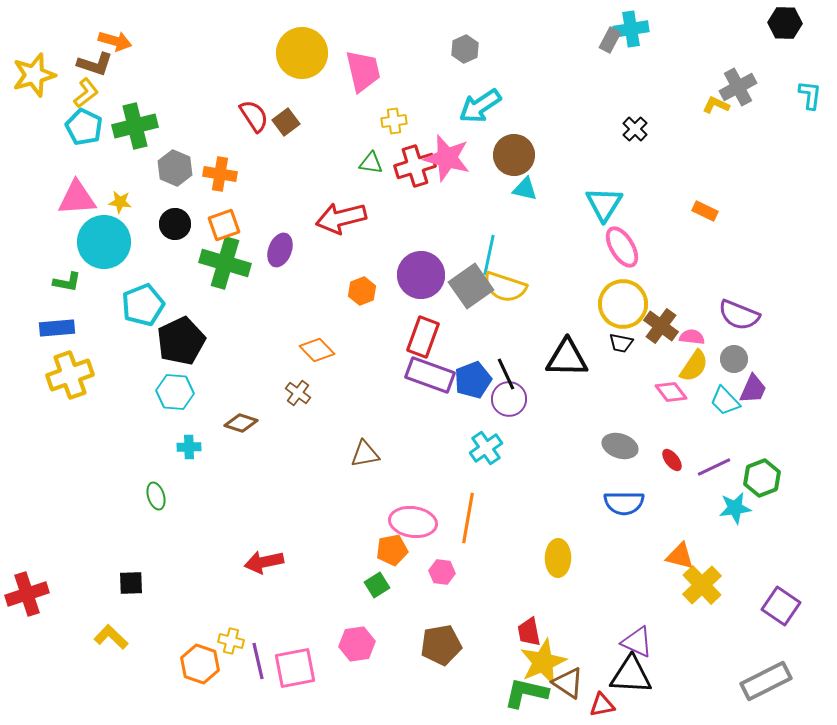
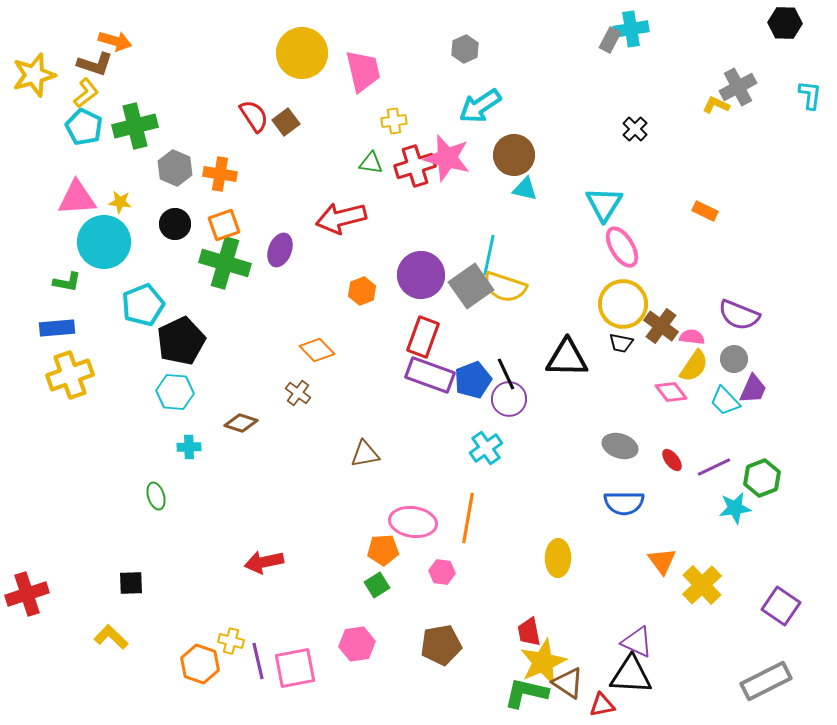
orange pentagon at (392, 550): moved 9 px left; rotated 8 degrees clockwise
orange triangle at (680, 556): moved 18 px left, 5 px down; rotated 40 degrees clockwise
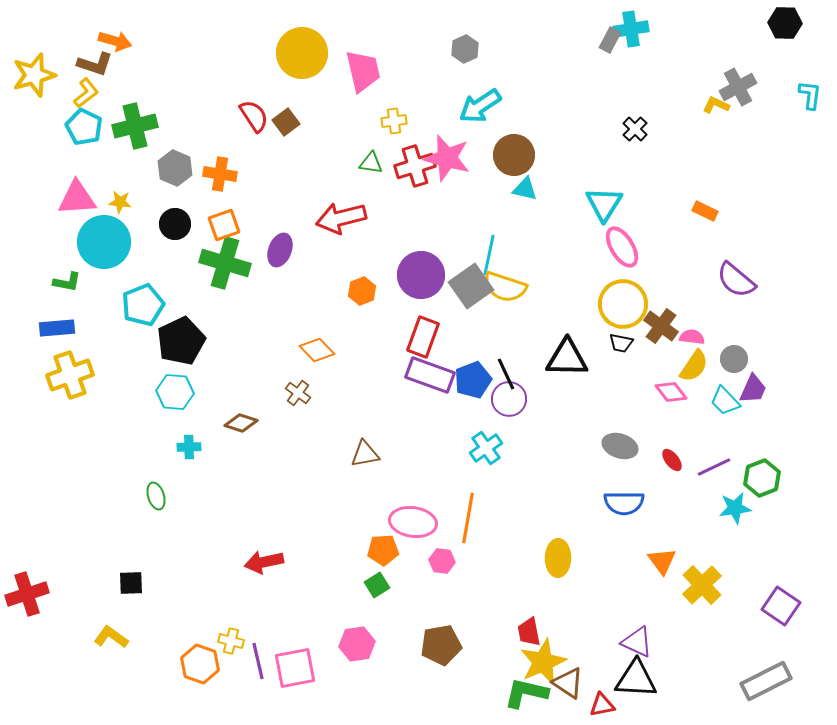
purple semicircle at (739, 315): moved 3 px left, 35 px up; rotated 18 degrees clockwise
pink hexagon at (442, 572): moved 11 px up
yellow L-shape at (111, 637): rotated 8 degrees counterclockwise
black triangle at (631, 675): moved 5 px right, 4 px down
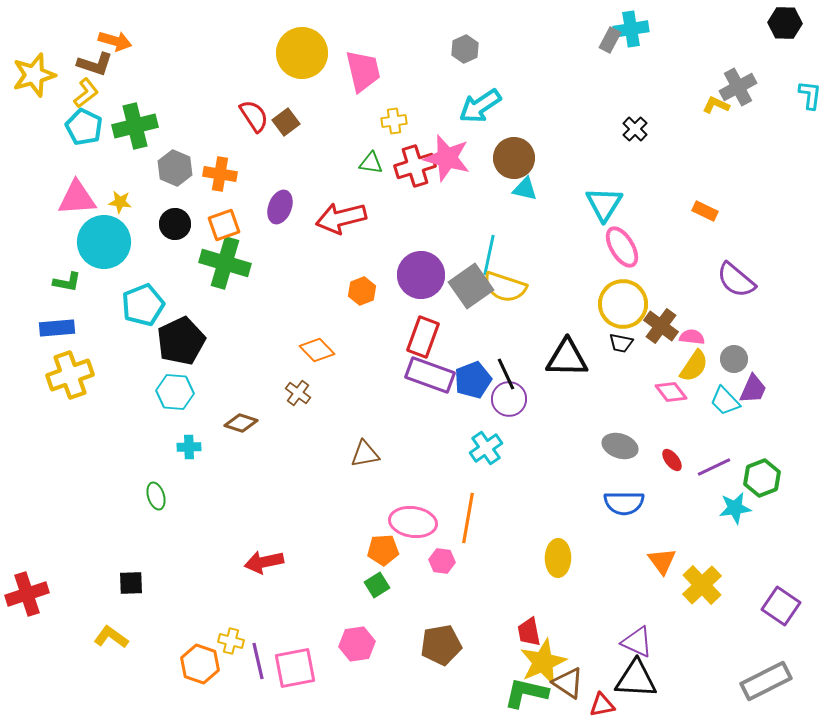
brown circle at (514, 155): moved 3 px down
purple ellipse at (280, 250): moved 43 px up
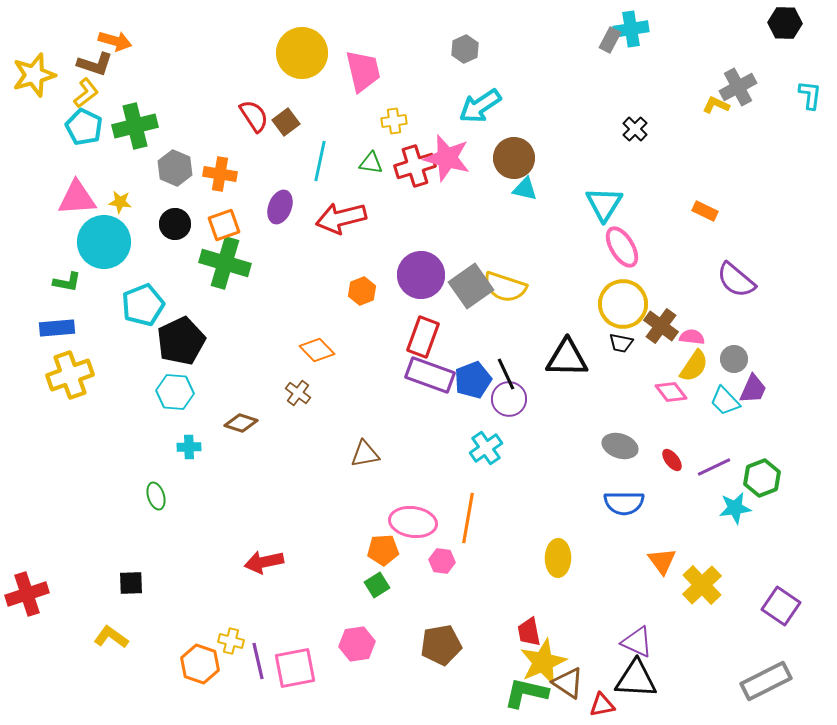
cyan line at (489, 255): moved 169 px left, 94 px up
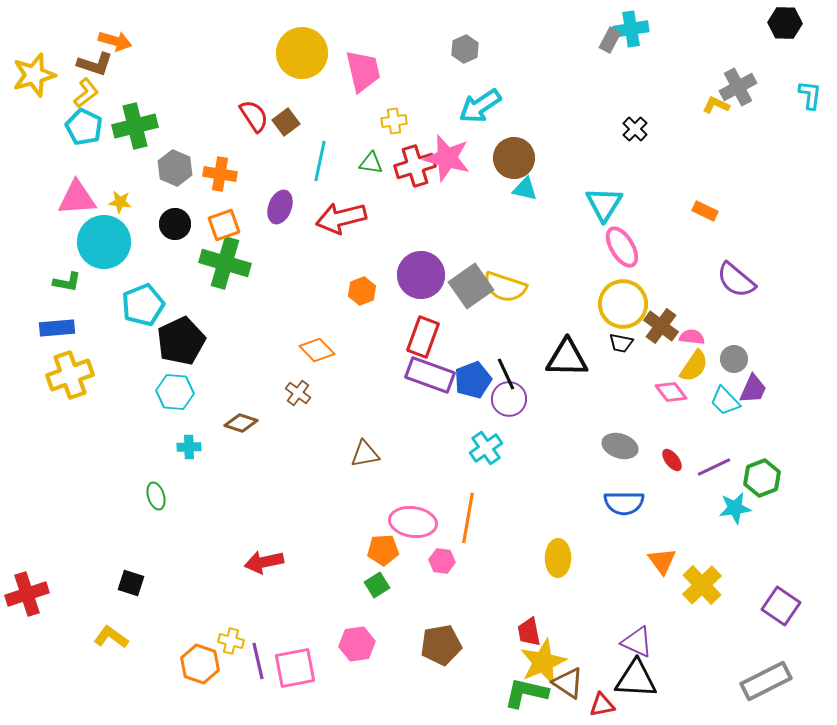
black square at (131, 583): rotated 20 degrees clockwise
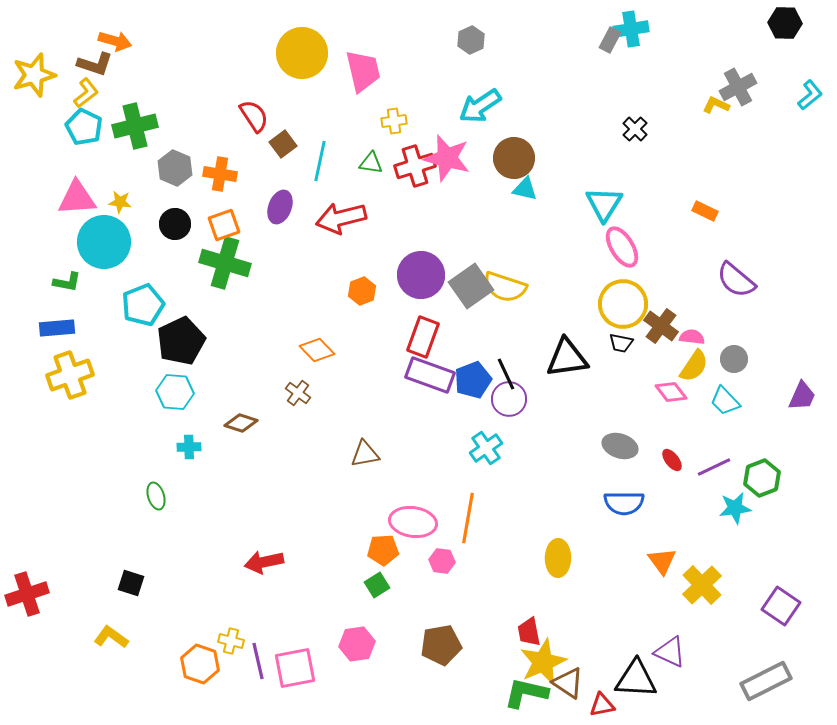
gray hexagon at (465, 49): moved 6 px right, 9 px up
cyan L-shape at (810, 95): rotated 44 degrees clockwise
brown square at (286, 122): moved 3 px left, 22 px down
black triangle at (567, 358): rotated 9 degrees counterclockwise
purple trapezoid at (753, 389): moved 49 px right, 7 px down
purple triangle at (637, 642): moved 33 px right, 10 px down
